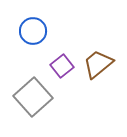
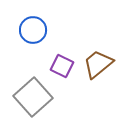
blue circle: moved 1 px up
purple square: rotated 25 degrees counterclockwise
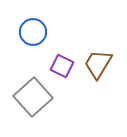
blue circle: moved 2 px down
brown trapezoid: rotated 20 degrees counterclockwise
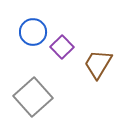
purple square: moved 19 px up; rotated 20 degrees clockwise
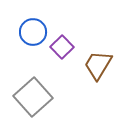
brown trapezoid: moved 1 px down
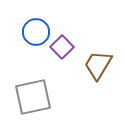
blue circle: moved 3 px right
gray square: rotated 30 degrees clockwise
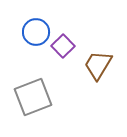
purple square: moved 1 px right, 1 px up
gray square: rotated 9 degrees counterclockwise
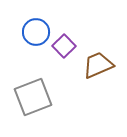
purple square: moved 1 px right
brown trapezoid: rotated 36 degrees clockwise
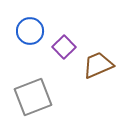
blue circle: moved 6 px left, 1 px up
purple square: moved 1 px down
